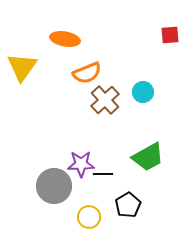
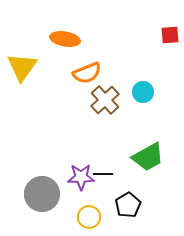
purple star: moved 13 px down
gray circle: moved 12 px left, 8 px down
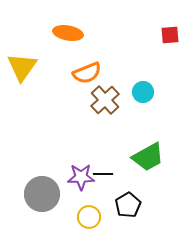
orange ellipse: moved 3 px right, 6 px up
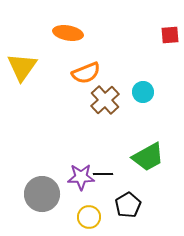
orange semicircle: moved 1 px left
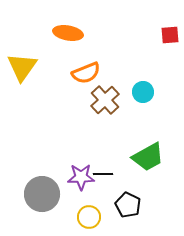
black pentagon: rotated 15 degrees counterclockwise
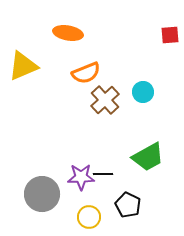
yellow triangle: moved 1 px right, 1 px up; rotated 32 degrees clockwise
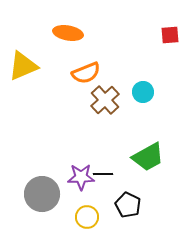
yellow circle: moved 2 px left
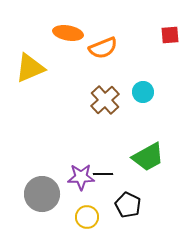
yellow triangle: moved 7 px right, 2 px down
orange semicircle: moved 17 px right, 25 px up
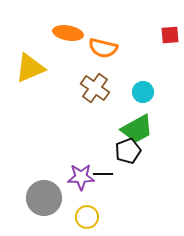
orange semicircle: rotated 36 degrees clockwise
brown cross: moved 10 px left, 12 px up; rotated 12 degrees counterclockwise
green trapezoid: moved 11 px left, 28 px up
gray circle: moved 2 px right, 4 px down
black pentagon: moved 54 px up; rotated 25 degrees clockwise
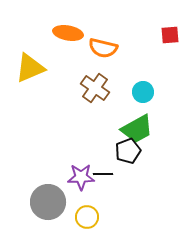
gray circle: moved 4 px right, 4 px down
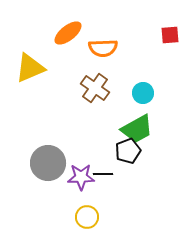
orange ellipse: rotated 48 degrees counterclockwise
orange semicircle: rotated 16 degrees counterclockwise
cyan circle: moved 1 px down
gray circle: moved 39 px up
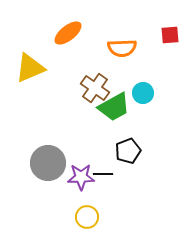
orange semicircle: moved 19 px right
green trapezoid: moved 23 px left, 22 px up
